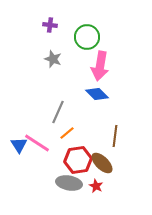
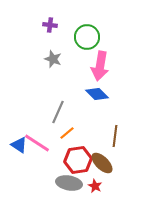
blue triangle: rotated 24 degrees counterclockwise
red star: moved 1 px left
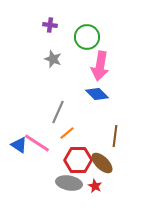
red hexagon: rotated 8 degrees clockwise
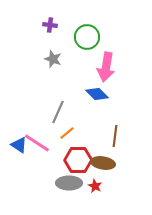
pink arrow: moved 6 px right, 1 px down
brown ellipse: moved 1 px right; rotated 35 degrees counterclockwise
gray ellipse: rotated 10 degrees counterclockwise
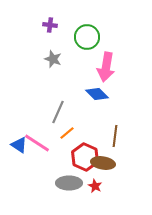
red hexagon: moved 7 px right, 3 px up; rotated 24 degrees clockwise
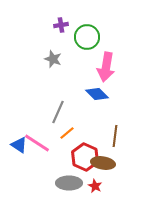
purple cross: moved 11 px right; rotated 16 degrees counterclockwise
